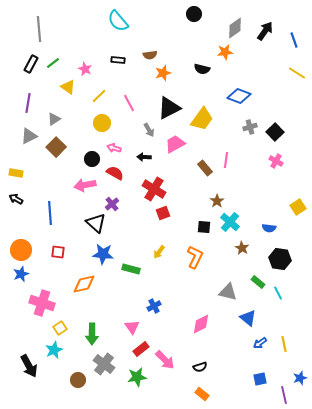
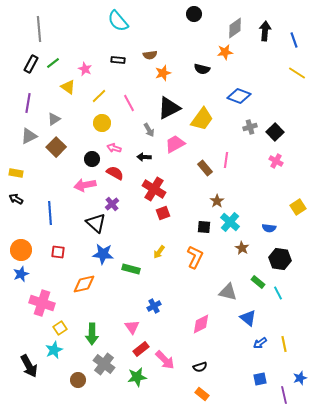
black arrow at (265, 31): rotated 30 degrees counterclockwise
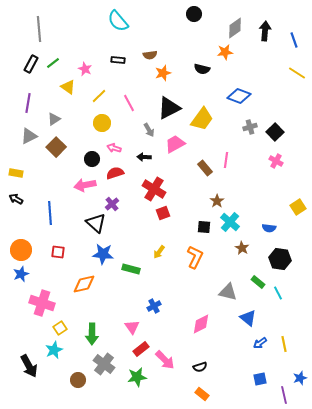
red semicircle at (115, 173): rotated 48 degrees counterclockwise
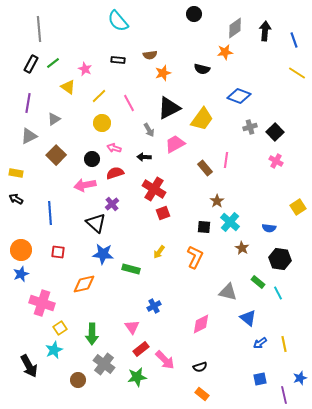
brown square at (56, 147): moved 8 px down
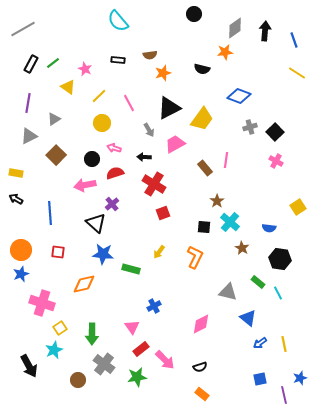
gray line at (39, 29): moved 16 px left; rotated 65 degrees clockwise
red cross at (154, 189): moved 5 px up
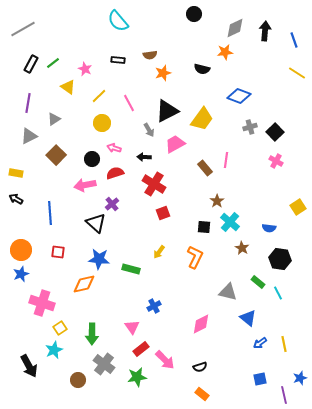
gray diamond at (235, 28): rotated 10 degrees clockwise
black triangle at (169, 108): moved 2 px left, 3 px down
blue star at (103, 254): moved 4 px left, 5 px down
